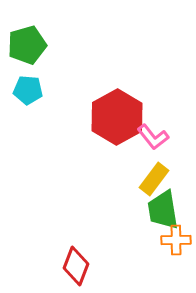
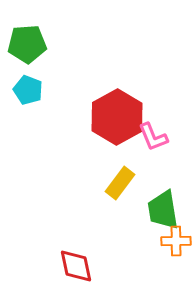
green pentagon: moved 1 px up; rotated 12 degrees clockwise
cyan pentagon: rotated 16 degrees clockwise
pink L-shape: rotated 16 degrees clockwise
yellow rectangle: moved 34 px left, 4 px down
orange cross: moved 1 px down
red diamond: rotated 33 degrees counterclockwise
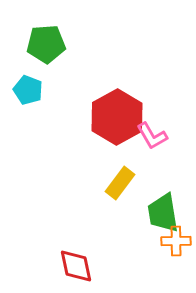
green pentagon: moved 19 px right
pink L-shape: moved 1 px left, 1 px up; rotated 8 degrees counterclockwise
green trapezoid: moved 3 px down
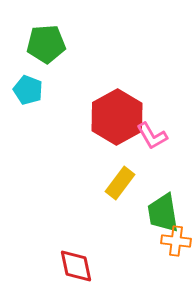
orange cross: rotated 8 degrees clockwise
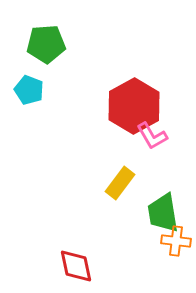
cyan pentagon: moved 1 px right
red hexagon: moved 17 px right, 11 px up
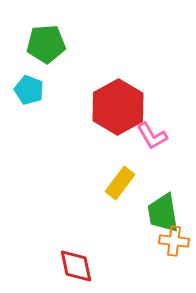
red hexagon: moved 16 px left, 1 px down
orange cross: moved 2 px left
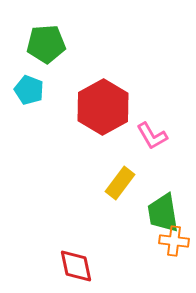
red hexagon: moved 15 px left
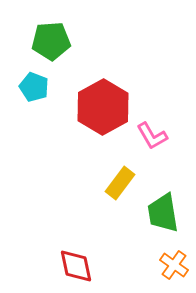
green pentagon: moved 5 px right, 3 px up
cyan pentagon: moved 5 px right, 3 px up
orange cross: moved 24 px down; rotated 28 degrees clockwise
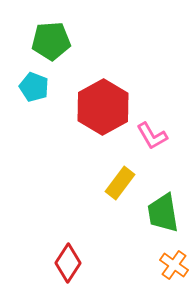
red diamond: moved 8 px left, 3 px up; rotated 45 degrees clockwise
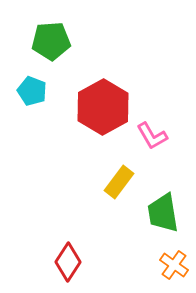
cyan pentagon: moved 2 px left, 4 px down
yellow rectangle: moved 1 px left, 1 px up
red diamond: moved 1 px up
